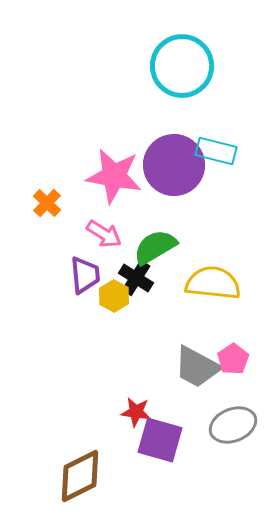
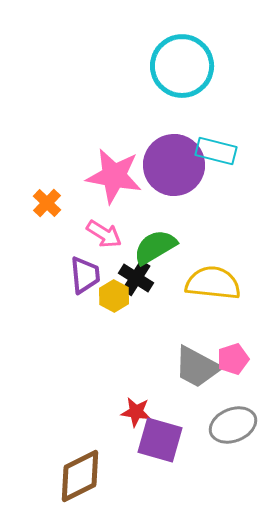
pink pentagon: rotated 16 degrees clockwise
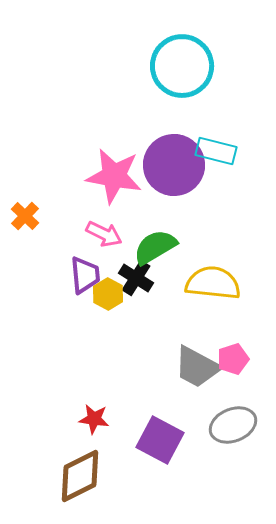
orange cross: moved 22 px left, 13 px down
pink arrow: rotated 6 degrees counterclockwise
yellow hexagon: moved 6 px left, 2 px up
red star: moved 42 px left, 7 px down
purple square: rotated 12 degrees clockwise
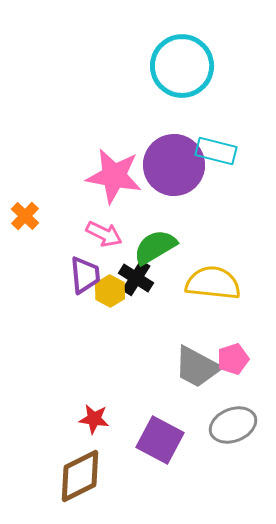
yellow hexagon: moved 2 px right, 3 px up
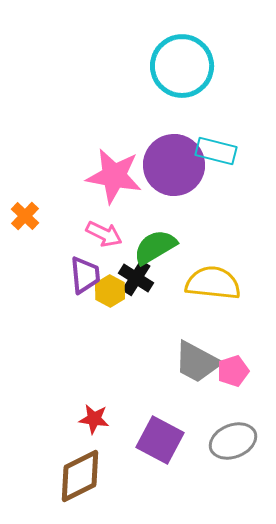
pink pentagon: moved 12 px down
gray trapezoid: moved 5 px up
gray ellipse: moved 16 px down
